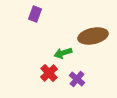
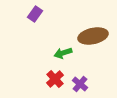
purple rectangle: rotated 14 degrees clockwise
red cross: moved 6 px right, 6 px down
purple cross: moved 3 px right, 5 px down
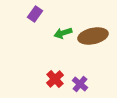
green arrow: moved 20 px up
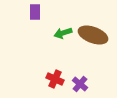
purple rectangle: moved 2 px up; rotated 35 degrees counterclockwise
brown ellipse: moved 1 px up; rotated 32 degrees clockwise
red cross: rotated 24 degrees counterclockwise
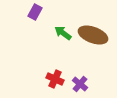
purple rectangle: rotated 28 degrees clockwise
green arrow: rotated 54 degrees clockwise
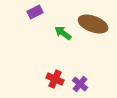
purple rectangle: rotated 35 degrees clockwise
brown ellipse: moved 11 px up
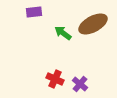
purple rectangle: moved 1 px left; rotated 21 degrees clockwise
brown ellipse: rotated 48 degrees counterclockwise
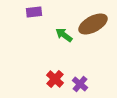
green arrow: moved 1 px right, 2 px down
red cross: rotated 18 degrees clockwise
